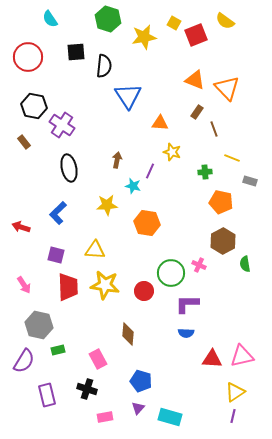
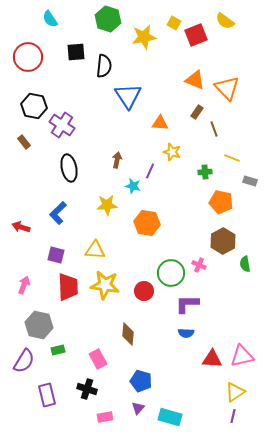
pink arrow at (24, 285): rotated 126 degrees counterclockwise
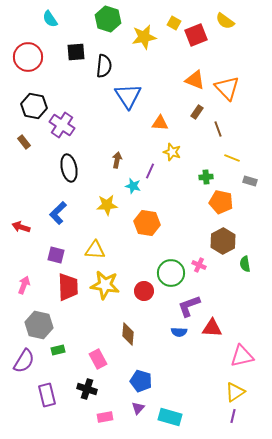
brown line at (214, 129): moved 4 px right
green cross at (205, 172): moved 1 px right, 5 px down
purple L-shape at (187, 304): moved 2 px right, 2 px down; rotated 20 degrees counterclockwise
blue semicircle at (186, 333): moved 7 px left, 1 px up
red triangle at (212, 359): moved 31 px up
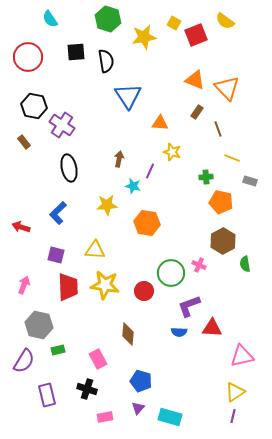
black semicircle at (104, 66): moved 2 px right, 5 px up; rotated 15 degrees counterclockwise
brown arrow at (117, 160): moved 2 px right, 1 px up
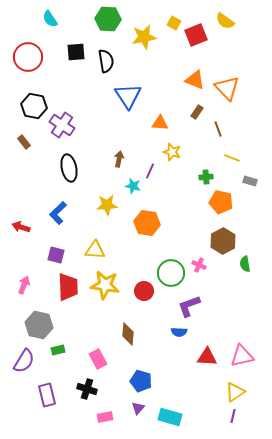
green hexagon at (108, 19): rotated 15 degrees counterclockwise
red triangle at (212, 328): moved 5 px left, 29 px down
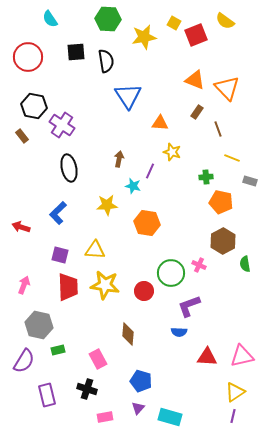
brown rectangle at (24, 142): moved 2 px left, 6 px up
purple square at (56, 255): moved 4 px right
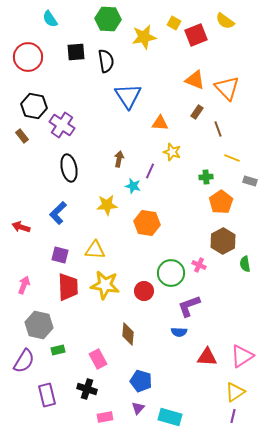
orange pentagon at (221, 202): rotated 25 degrees clockwise
pink triangle at (242, 356): rotated 20 degrees counterclockwise
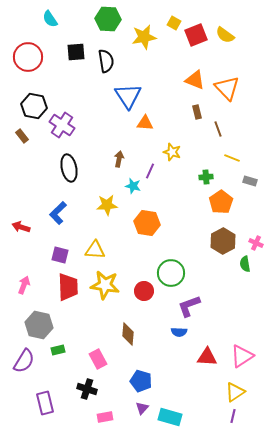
yellow semicircle at (225, 21): moved 14 px down
brown rectangle at (197, 112): rotated 48 degrees counterclockwise
orange triangle at (160, 123): moved 15 px left
pink cross at (199, 265): moved 57 px right, 22 px up
purple rectangle at (47, 395): moved 2 px left, 8 px down
purple triangle at (138, 408): moved 4 px right
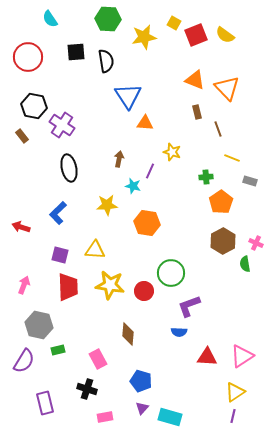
yellow star at (105, 285): moved 5 px right
